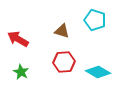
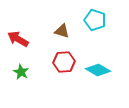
cyan diamond: moved 2 px up
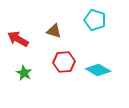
brown triangle: moved 8 px left
green star: moved 3 px right, 1 px down
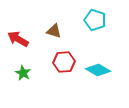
green star: moved 1 px left
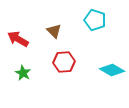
brown triangle: rotated 28 degrees clockwise
cyan diamond: moved 14 px right
